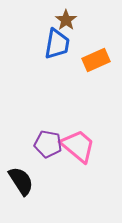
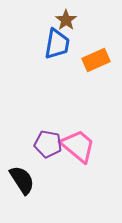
black semicircle: moved 1 px right, 1 px up
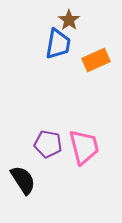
brown star: moved 3 px right
blue trapezoid: moved 1 px right
pink trapezoid: moved 6 px right, 1 px down; rotated 36 degrees clockwise
black semicircle: moved 1 px right
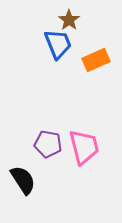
blue trapezoid: rotated 32 degrees counterclockwise
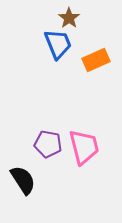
brown star: moved 2 px up
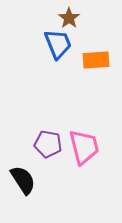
orange rectangle: rotated 20 degrees clockwise
